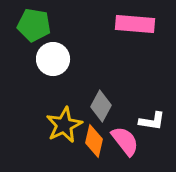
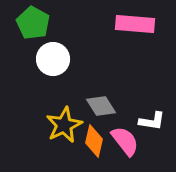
green pentagon: moved 1 px left, 2 px up; rotated 20 degrees clockwise
gray diamond: rotated 60 degrees counterclockwise
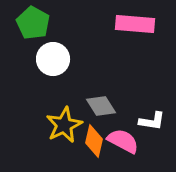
pink semicircle: moved 2 px left; rotated 24 degrees counterclockwise
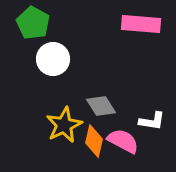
pink rectangle: moved 6 px right
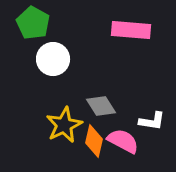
pink rectangle: moved 10 px left, 6 px down
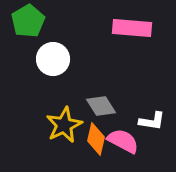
green pentagon: moved 5 px left, 2 px up; rotated 12 degrees clockwise
pink rectangle: moved 1 px right, 2 px up
orange diamond: moved 2 px right, 2 px up
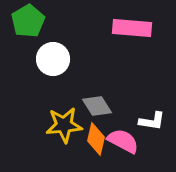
gray diamond: moved 4 px left
yellow star: rotated 21 degrees clockwise
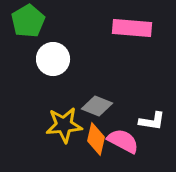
gray diamond: rotated 36 degrees counterclockwise
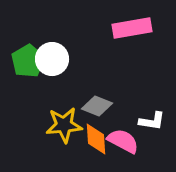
green pentagon: moved 40 px down
pink rectangle: rotated 15 degrees counterclockwise
white circle: moved 1 px left
orange diamond: rotated 16 degrees counterclockwise
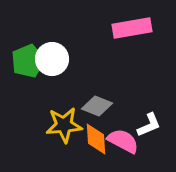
green pentagon: rotated 8 degrees clockwise
white L-shape: moved 3 px left, 4 px down; rotated 32 degrees counterclockwise
